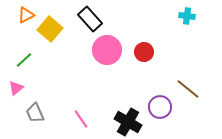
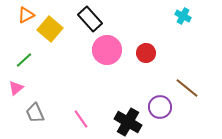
cyan cross: moved 4 px left; rotated 21 degrees clockwise
red circle: moved 2 px right, 1 px down
brown line: moved 1 px left, 1 px up
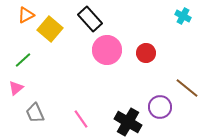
green line: moved 1 px left
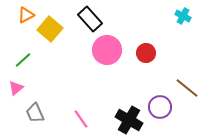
black cross: moved 1 px right, 2 px up
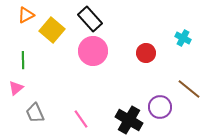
cyan cross: moved 22 px down
yellow square: moved 2 px right, 1 px down
pink circle: moved 14 px left, 1 px down
green line: rotated 48 degrees counterclockwise
brown line: moved 2 px right, 1 px down
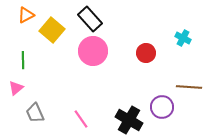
brown line: moved 2 px up; rotated 35 degrees counterclockwise
purple circle: moved 2 px right
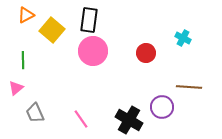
black rectangle: moved 1 px left, 1 px down; rotated 50 degrees clockwise
